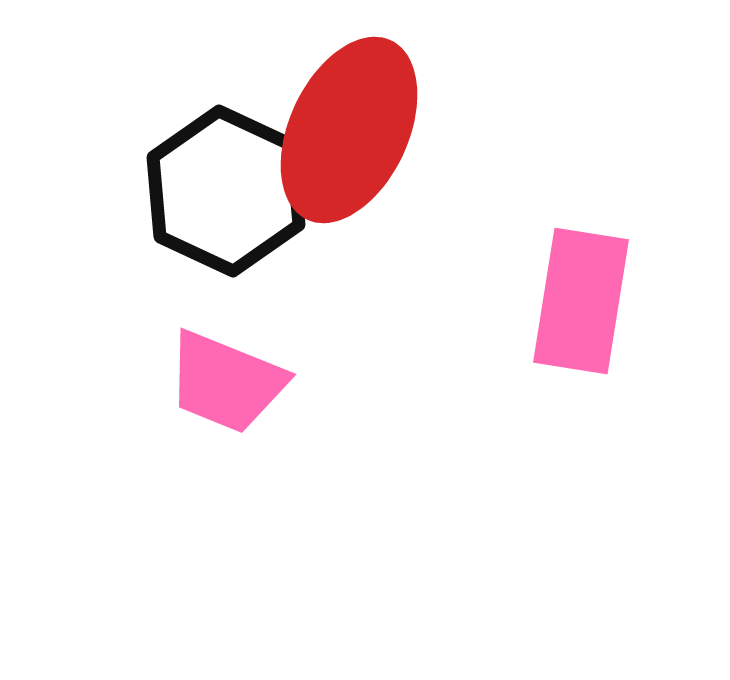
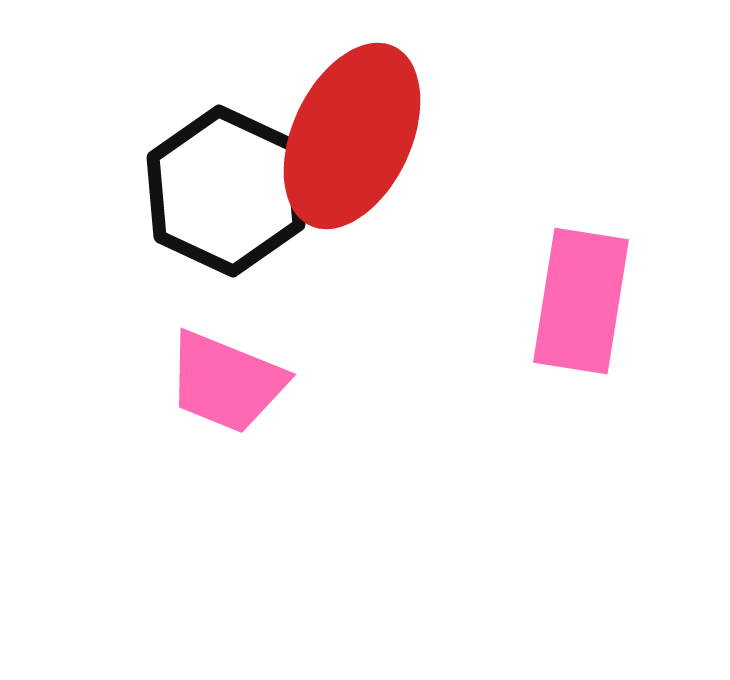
red ellipse: moved 3 px right, 6 px down
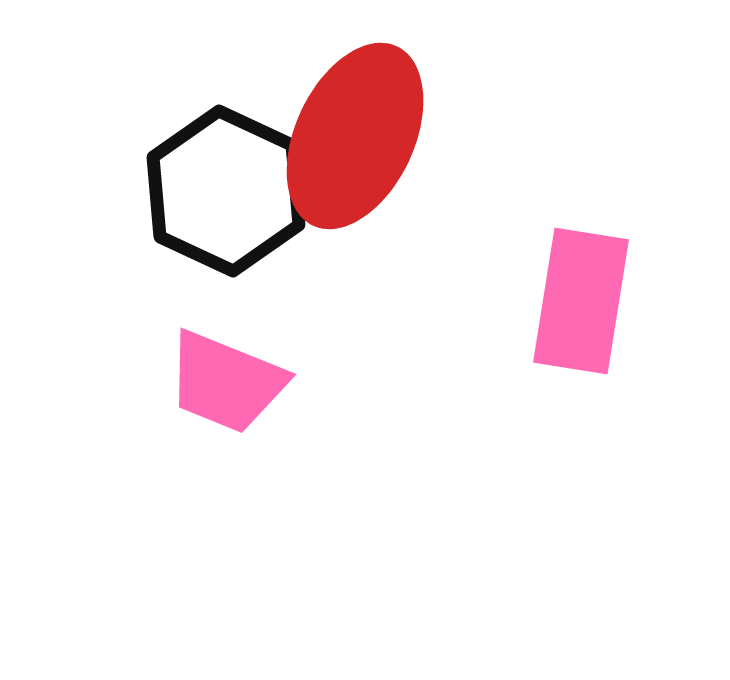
red ellipse: moved 3 px right
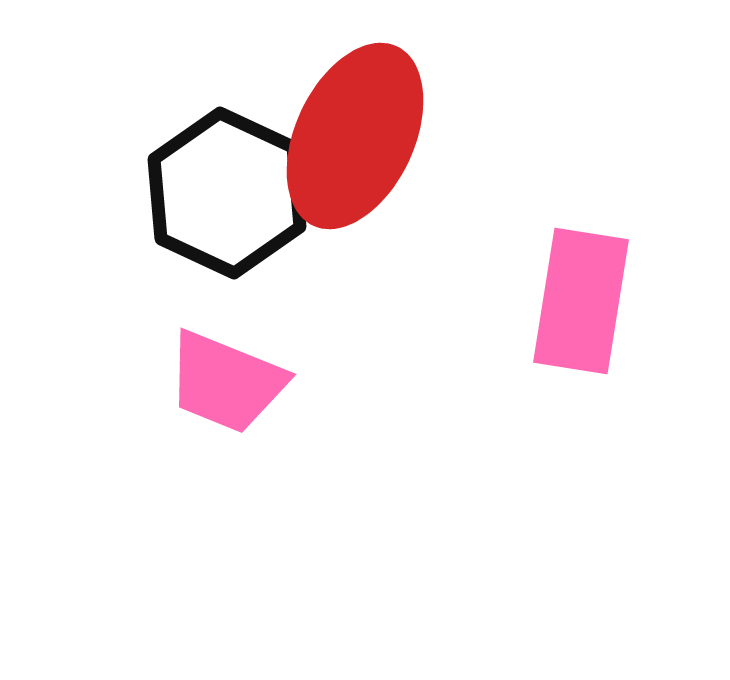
black hexagon: moved 1 px right, 2 px down
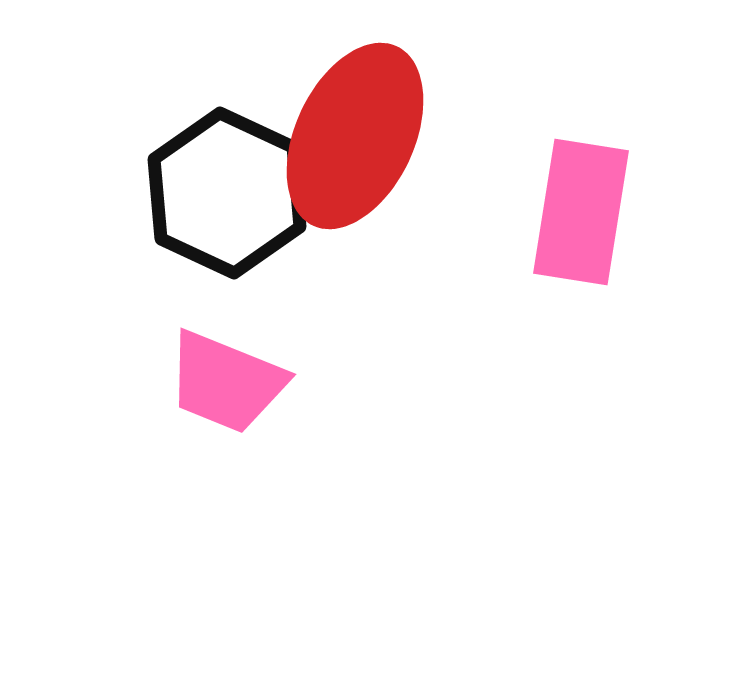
pink rectangle: moved 89 px up
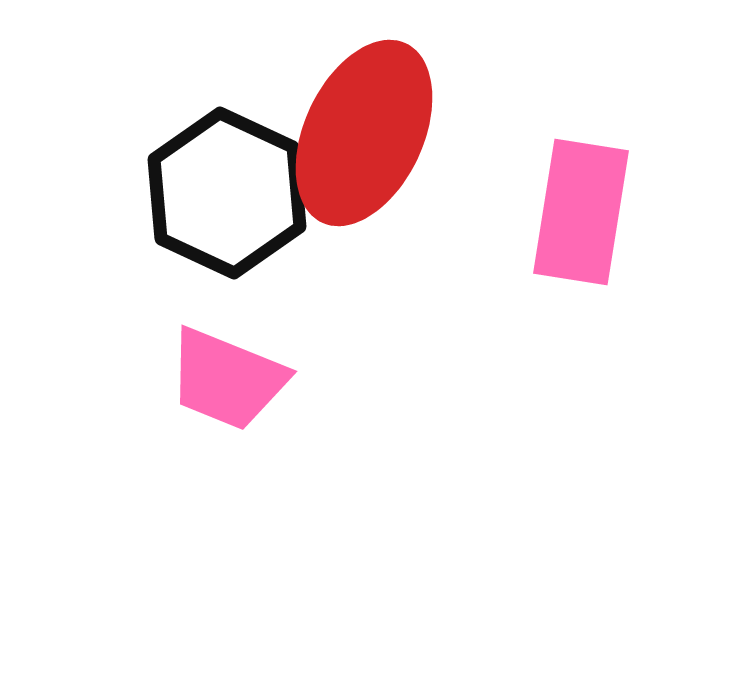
red ellipse: moved 9 px right, 3 px up
pink trapezoid: moved 1 px right, 3 px up
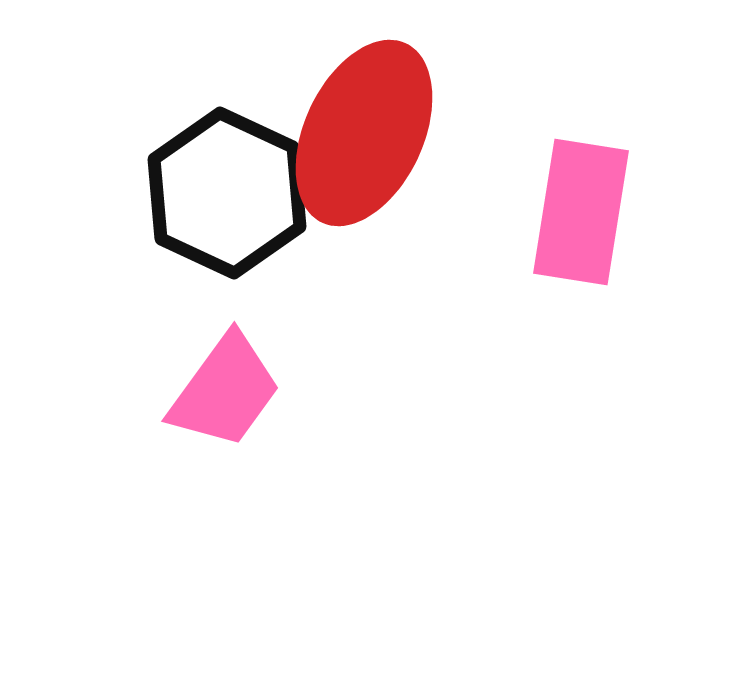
pink trapezoid: moved 2 px left, 12 px down; rotated 76 degrees counterclockwise
